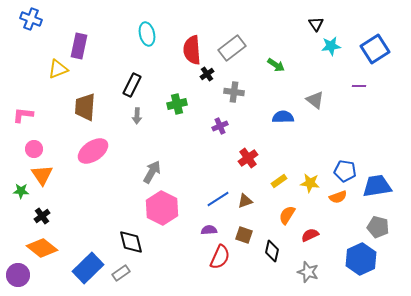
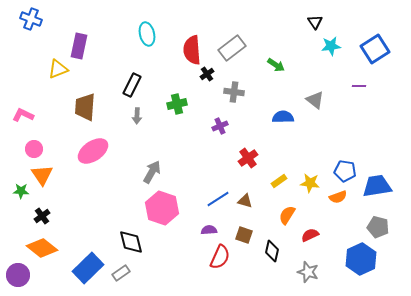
black triangle at (316, 24): moved 1 px left, 2 px up
pink L-shape at (23, 115): rotated 20 degrees clockwise
brown triangle at (245, 201): rotated 35 degrees clockwise
pink hexagon at (162, 208): rotated 8 degrees counterclockwise
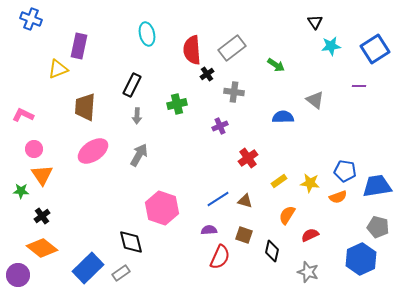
gray arrow at (152, 172): moved 13 px left, 17 px up
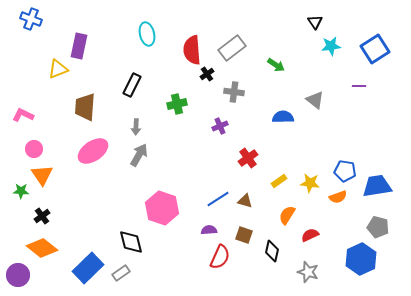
gray arrow at (137, 116): moved 1 px left, 11 px down
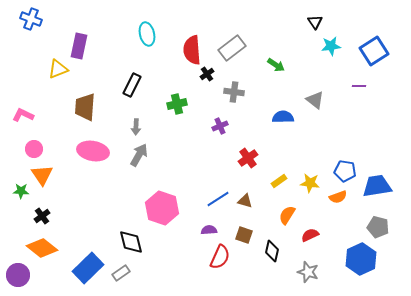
blue square at (375, 49): moved 1 px left, 2 px down
pink ellipse at (93, 151): rotated 44 degrees clockwise
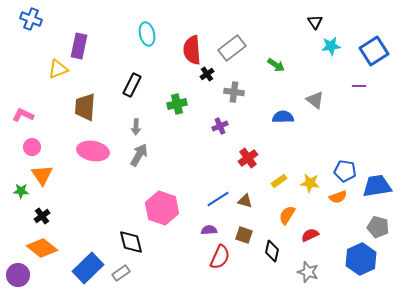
pink circle at (34, 149): moved 2 px left, 2 px up
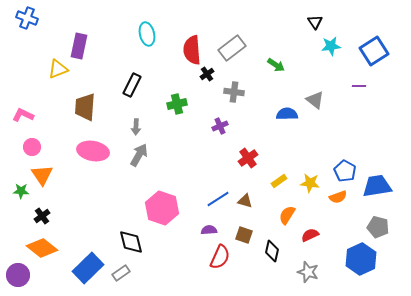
blue cross at (31, 19): moved 4 px left, 1 px up
blue semicircle at (283, 117): moved 4 px right, 3 px up
blue pentagon at (345, 171): rotated 20 degrees clockwise
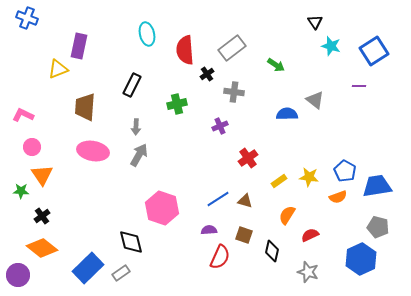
cyan star at (331, 46): rotated 24 degrees clockwise
red semicircle at (192, 50): moved 7 px left
yellow star at (310, 183): moved 1 px left, 6 px up
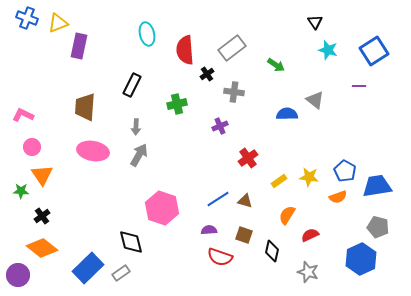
cyan star at (331, 46): moved 3 px left, 4 px down
yellow triangle at (58, 69): moved 46 px up
red semicircle at (220, 257): rotated 85 degrees clockwise
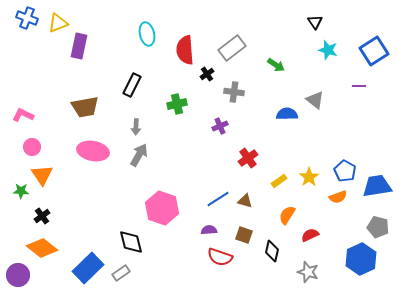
brown trapezoid at (85, 107): rotated 104 degrees counterclockwise
yellow star at (309, 177): rotated 30 degrees clockwise
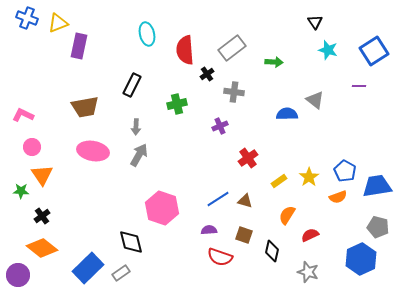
green arrow at (276, 65): moved 2 px left, 3 px up; rotated 30 degrees counterclockwise
